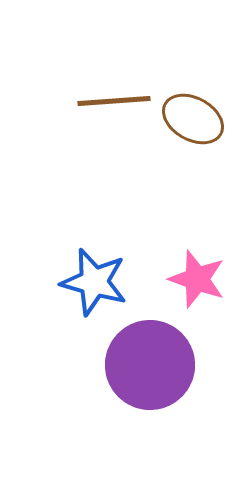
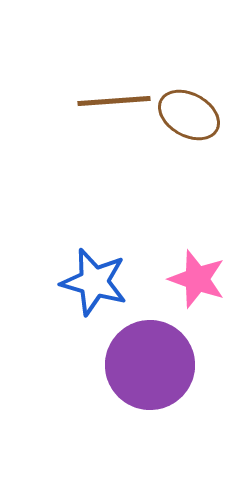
brown ellipse: moved 4 px left, 4 px up
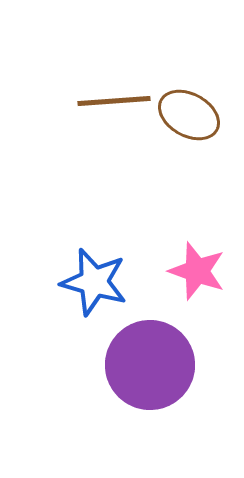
pink star: moved 8 px up
